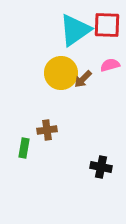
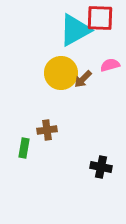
red square: moved 7 px left, 7 px up
cyan triangle: rotated 6 degrees clockwise
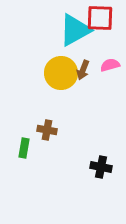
brown arrow: moved 9 px up; rotated 24 degrees counterclockwise
brown cross: rotated 18 degrees clockwise
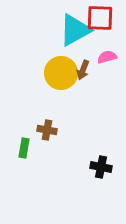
pink semicircle: moved 3 px left, 8 px up
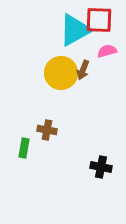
red square: moved 1 px left, 2 px down
pink semicircle: moved 6 px up
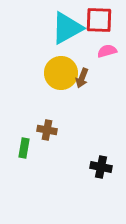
cyan triangle: moved 8 px left, 2 px up
brown arrow: moved 1 px left, 8 px down
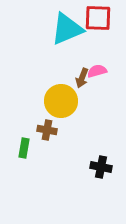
red square: moved 1 px left, 2 px up
cyan triangle: moved 1 px down; rotated 6 degrees clockwise
pink semicircle: moved 10 px left, 20 px down
yellow circle: moved 28 px down
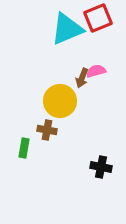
red square: rotated 24 degrees counterclockwise
pink semicircle: moved 1 px left
yellow circle: moved 1 px left
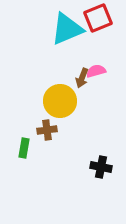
brown cross: rotated 18 degrees counterclockwise
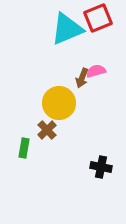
yellow circle: moved 1 px left, 2 px down
brown cross: rotated 36 degrees counterclockwise
